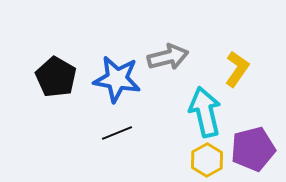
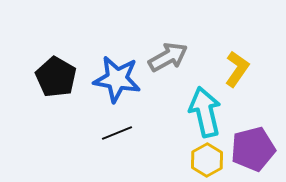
gray arrow: rotated 15 degrees counterclockwise
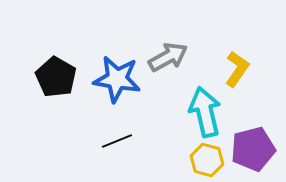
black line: moved 8 px down
yellow hexagon: rotated 16 degrees counterclockwise
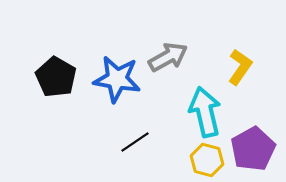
yellow L-shape: moved 3 px right, 2 px up
black line: moved 18 px right, 1 px down; rotated 12 degrees counterclockwise
purple pentagon: rotated 15 degrees counterclockwise
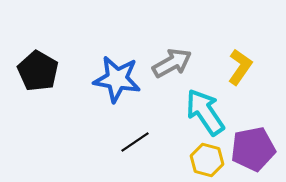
gray arrow: moved 4 px right, 6 px down
black pentagon: moved 18 px left, 6 px up
cyan arrow: rotated 21 degrees counterclockwise
purple pentagon: rotated 18 degrees clockwise
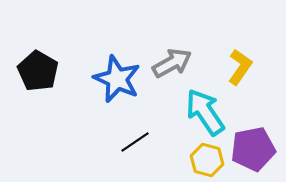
blue star: rotated 15 degrees clockwise
